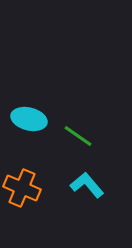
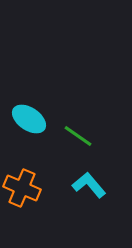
cyan ellipse: rotated 20 degrees clockwise
cyan L-shape: moved 2 px right
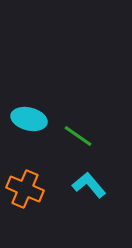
cyan ellipse: rotated 20 degrees counterclockwise
orange cross: moved 3 px right, 1 px down
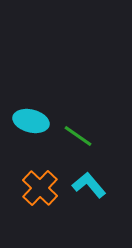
cyan ellipse: moved 2 px right, 2 px down
orange cross: moved 15 px right, 1 px up; rotated 21 degrees clockwise
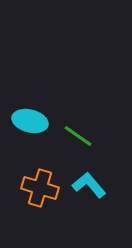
cyan ellipse: moved 1 px left
orange cross: rotated 27 degrees counterclockwise
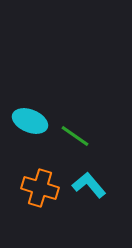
cyan ellipse: rotated 8 degrees clockwise
green line: moved 3 px left
